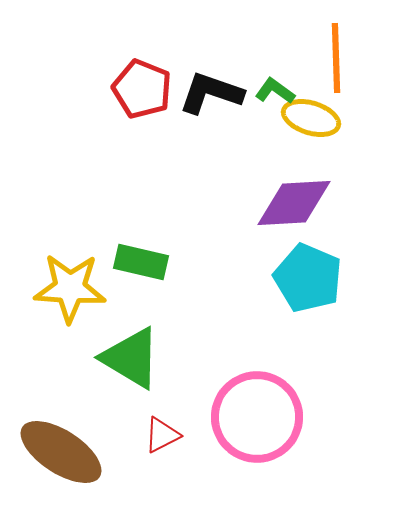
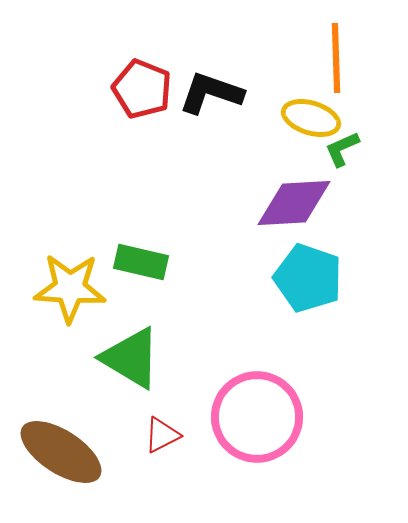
green L-shape: moved 67 px right, 58 px down; rotated 60 degrees counterclockwise
cyan pentagon: rotated 4 degrees counterclockwise
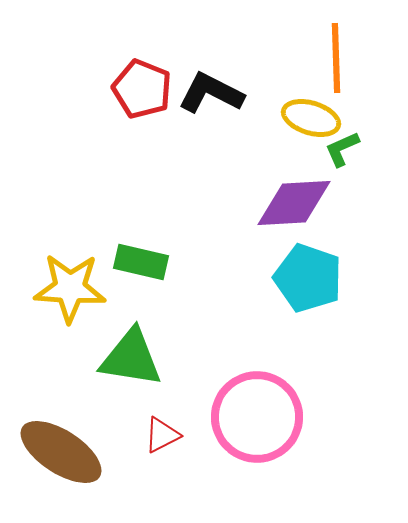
black L-shape: rotated 8 degrees clockwise
green triangle: rotated 22 degrees counterclockwise
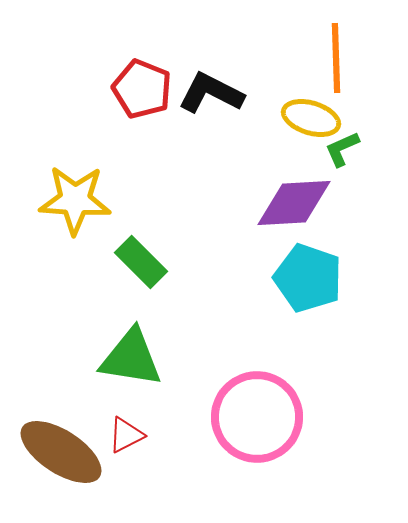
green rectangle: rotated 32 degrees clockwise
yellow star: moved 5 px right, 88 px up
red triangle: moved 36 px left
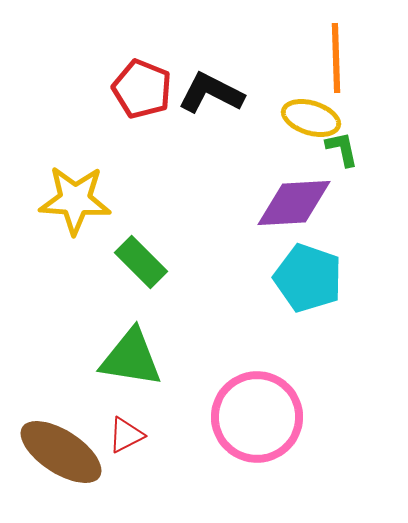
green L-shape: rotated 102 degrees clockwise
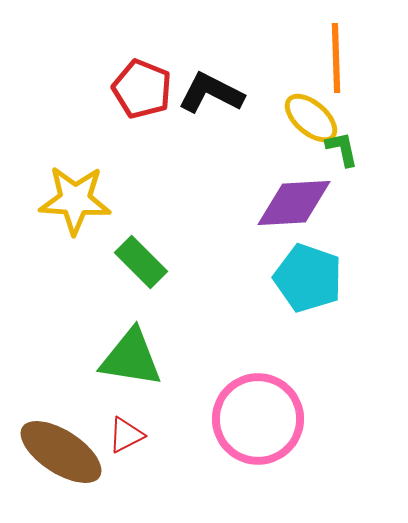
yellow ellipse: rotated 24 degrees clockwise
pink circle: moved 1 px right, 2 px down
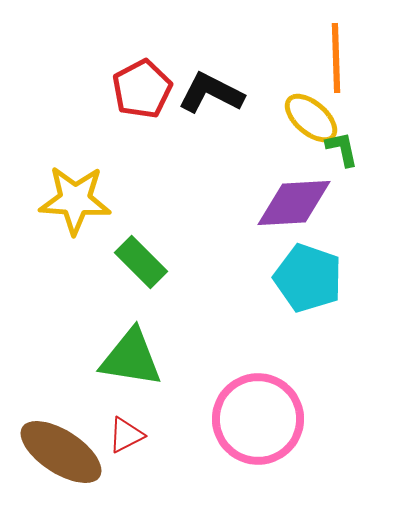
red pentagon: rotated 22 degrees clockwise
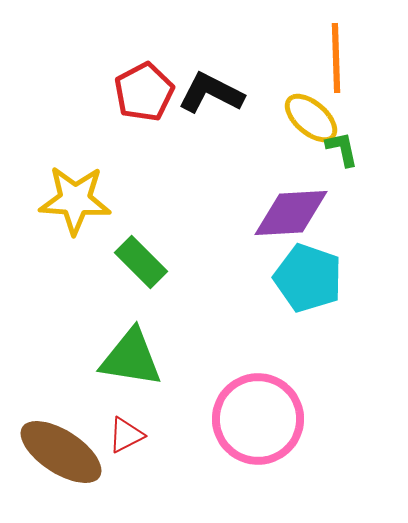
red pentagon: moved 2 px right, 3 px down
purple diamond: moved 3 px left, 10 px down
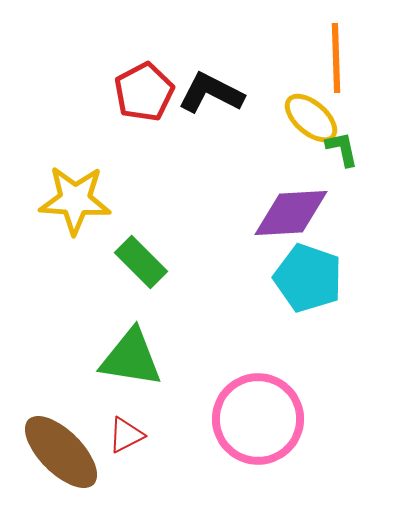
brown ellipse: rotated 12 degrees clockwise
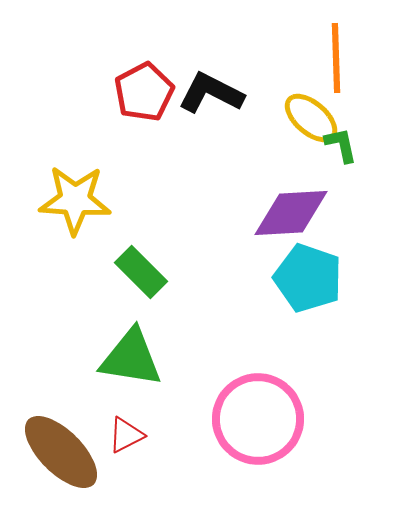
green L-shape: moved 1 px left, 4 px up
green rectangle: moved 10 px down
